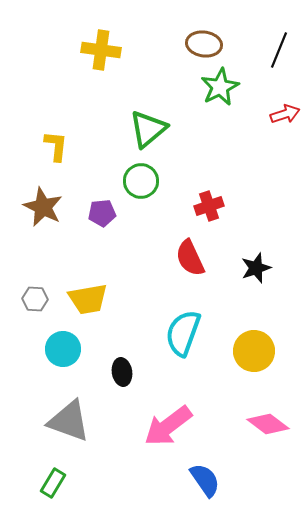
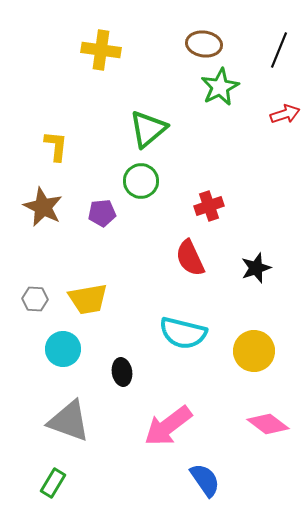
cyan semicircle: rotated 96 degrees counterclockwise
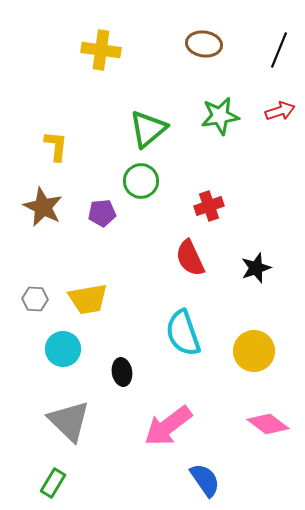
green star: moved 29 px down; rotated 18 degrees clockwise
red arrow: moved 5 px left, 3 px up
cyan semicircle: rotated 57 degrees clockwise
gray triangle: rotated 24 degrees clockwise
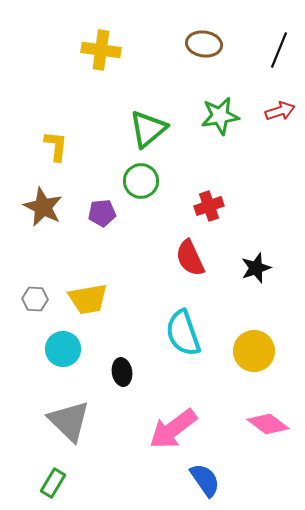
pink arrow: moved 5 px right, 3 px down
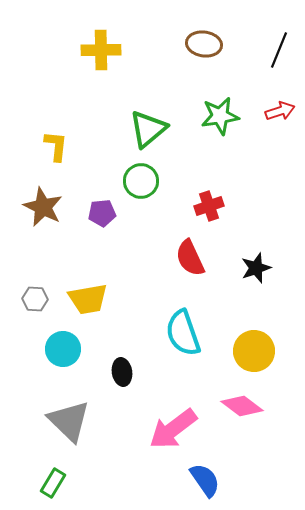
yellow cross: rotated 9 degrees counterclockwise
pink diamond: moved 26 px left, 18 px up
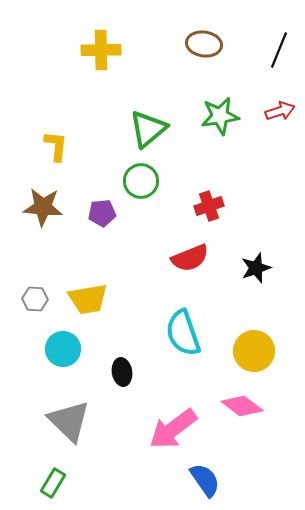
brown star: rotated 21 degrees counterclockwise
red semicircle: rotated 87 degrees counterclockwise
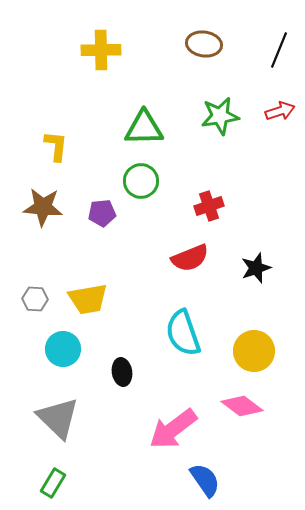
green triangle: moved 4 px left, 1 px up; rotated 39 degrees clockwise
gray triangle: moved 11 px left, 3 px up
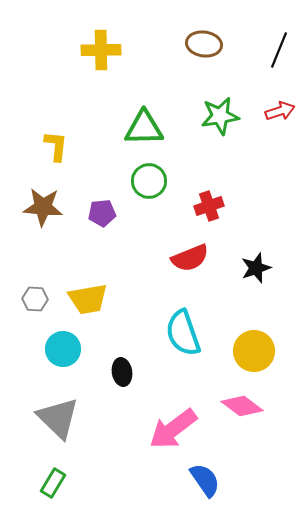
green circle: moved 8 px right
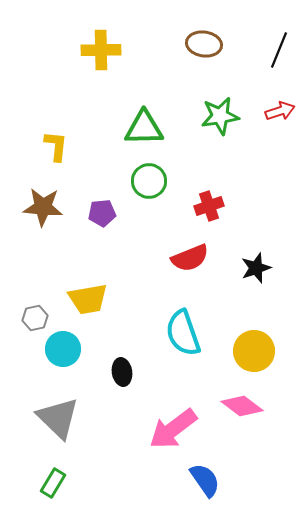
gray hexagon: moved 19 px down; rotated 15 degrees counterclockwise
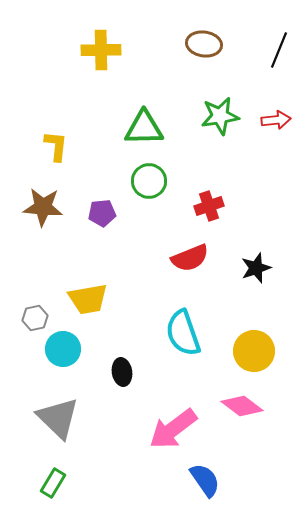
red arrow: moved 4 px left, 9 px down; rotated 12 degrees clockwise
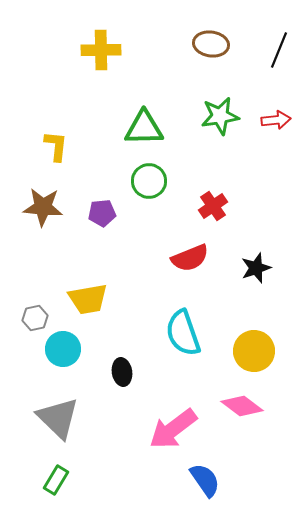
brown ellipse: moved 7 px right
red cross: moved 4 px right; rotated 16 degrees counterclockwise
green rectangle: moved 3 px right, 3 px up
